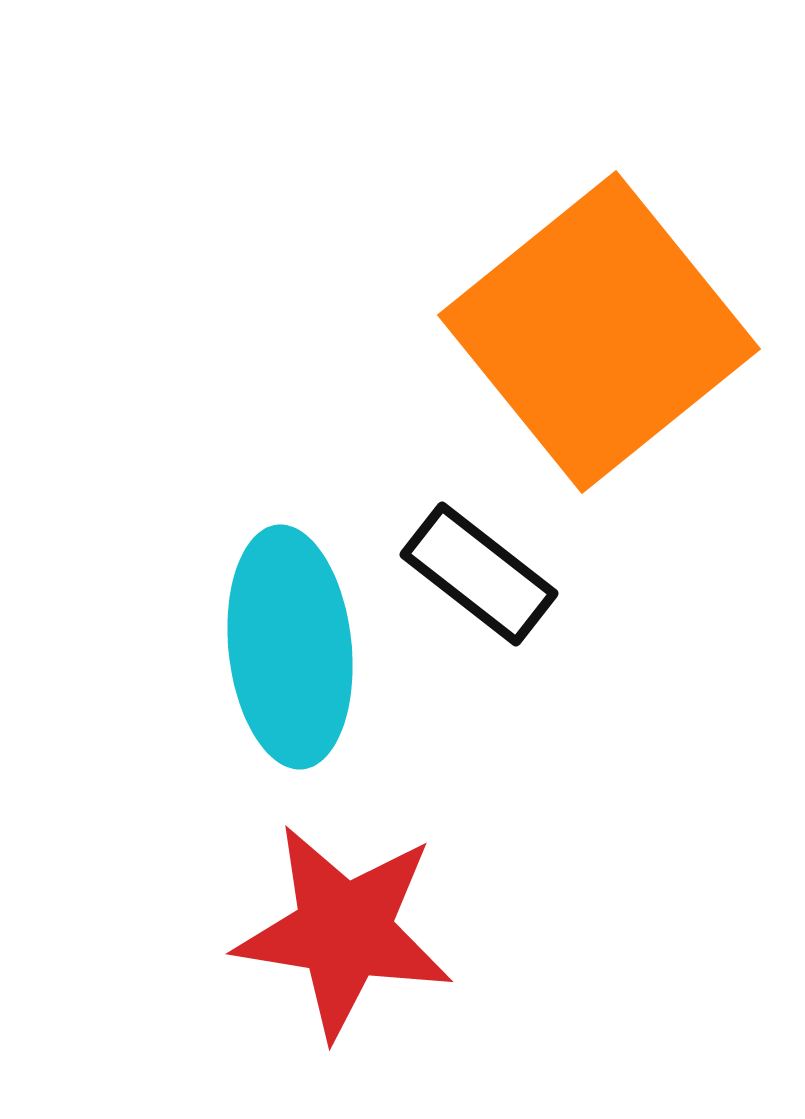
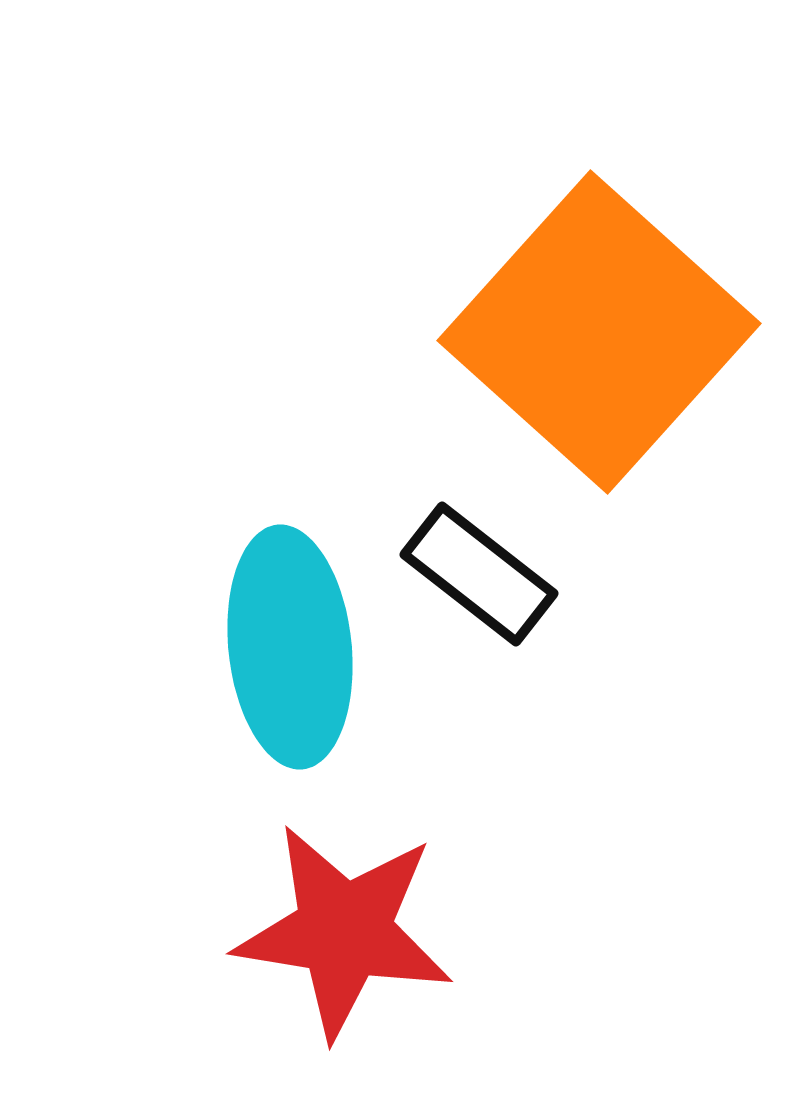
orange square: rotated 9 degrees counterclockwise
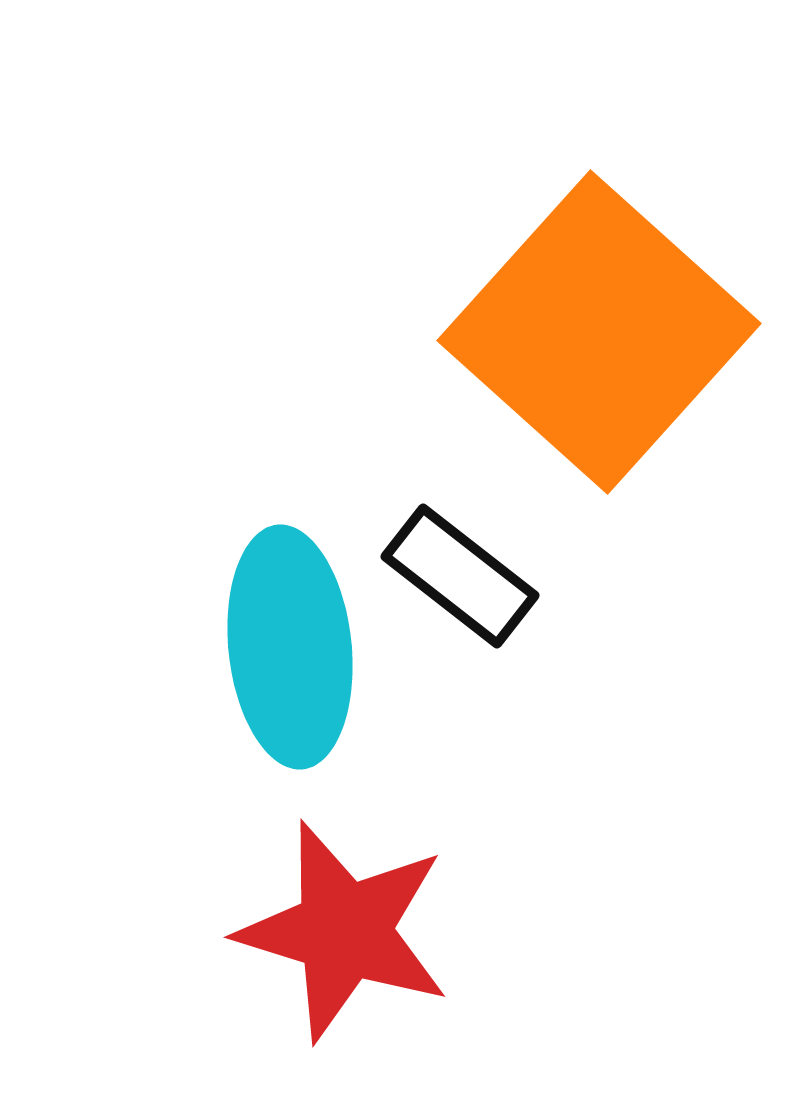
black rectangle: moved 19 px left, 2 px down
red star: rotated 8 degrees clockwise
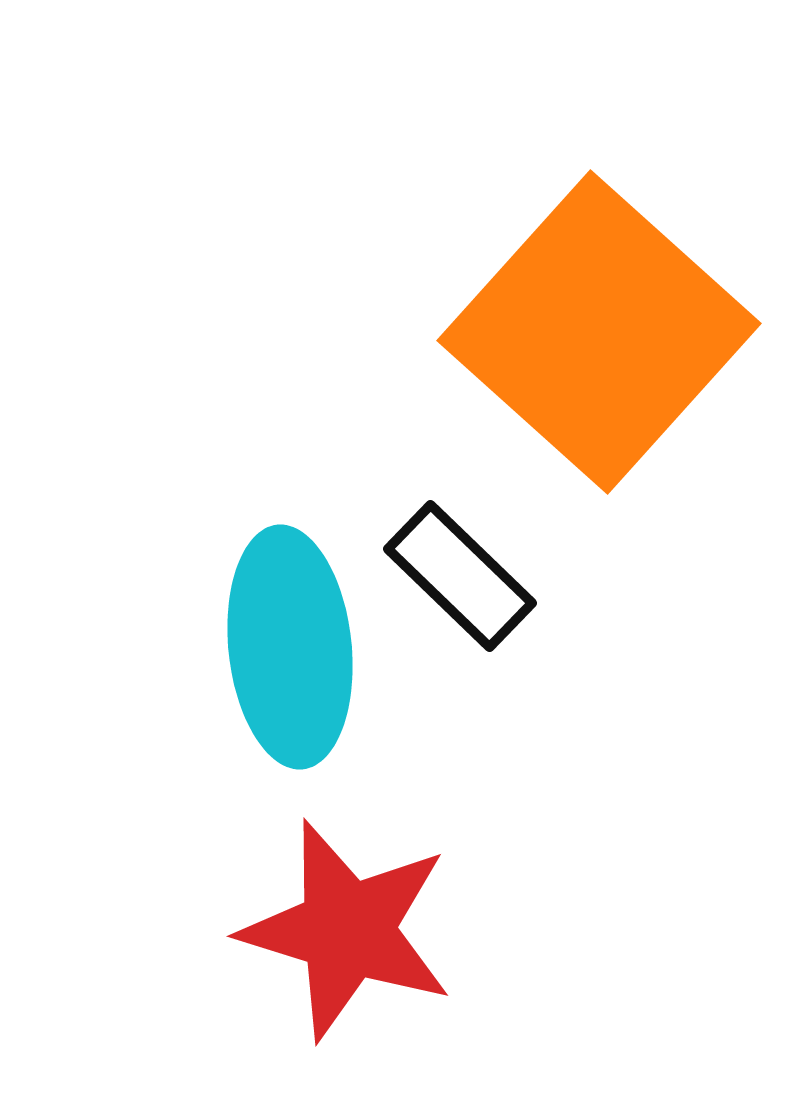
black rectangle: rotated 6 degrees clockwise
red star: moved 3 px right, 1 px up
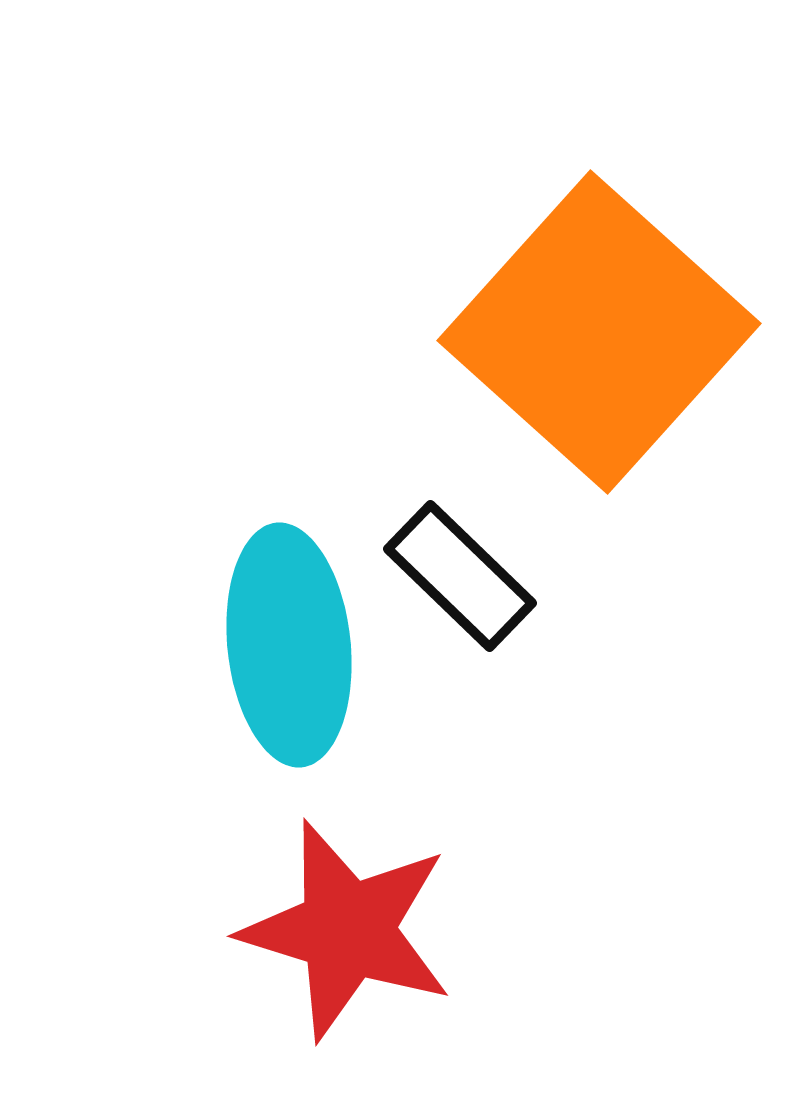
cyan ellipse: moved 1 px left, 2 px up
